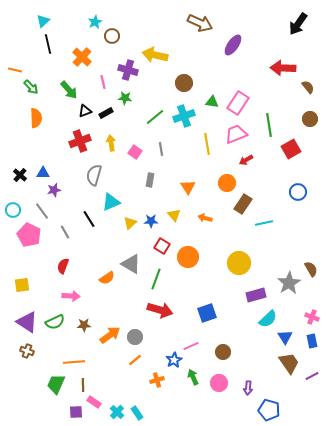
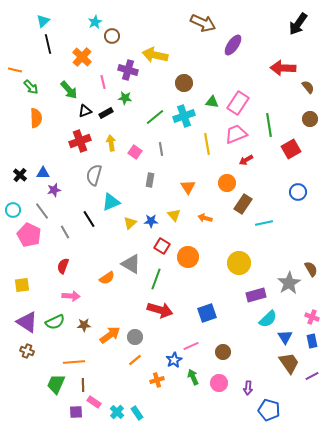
brown arrow at (200, 23): moved 3 px right
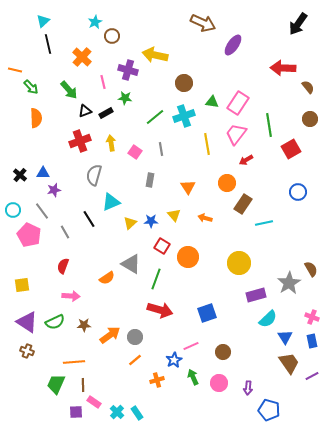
pink trapezoid at (236, 134): rotated 30 degrees counterclockwise
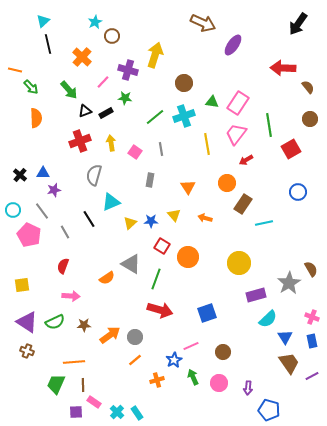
yellow arrow at (155, 55): rotated 95 degrees clockwise
pink line at (103, 82): rotated 56 degrees clockwise
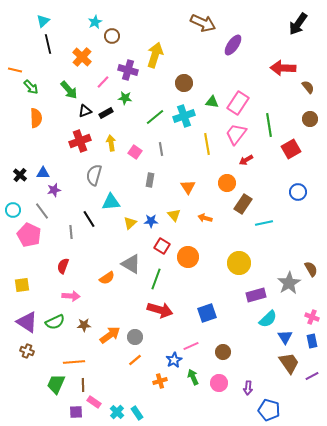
cyan triangle at (111, 202): rotated 18 degrees clockwise
gray line at (65, 232): moved 6 px right; rotated 24 degrees clockwise
orange cross at (157, 380): moved 3 px right, 1 px down
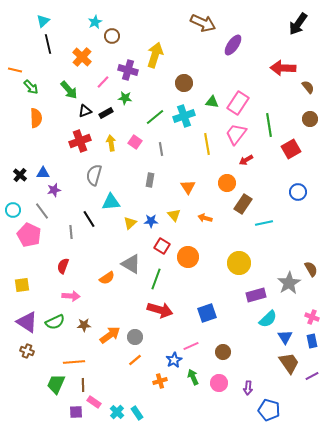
pink square at (135, 152): moved 10 px up
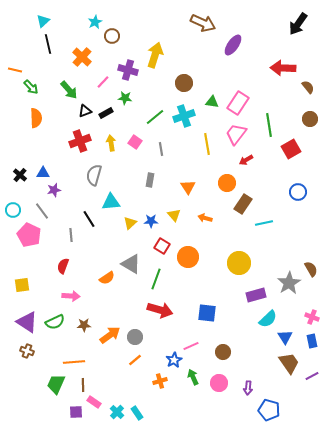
gray line at (71, 232): moved 3 px down
blue square at (207, 313): rotated 24 degrees clockwise
